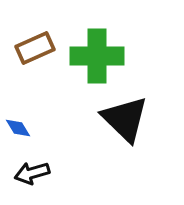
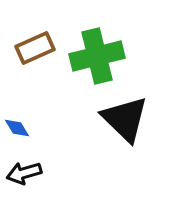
green cross: rotated 14 degrees counterclockwise
blue diamond: moved 1 px left
black arrow: moved 8 px left
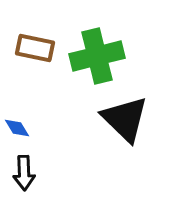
brown rectangle: rotated 36 degrees clockwise
black arrow: rotated 76 degrees counterclockwise
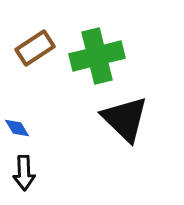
brown rectangle: rotated 45 degrees counterclockwise
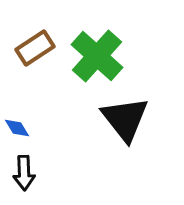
green cross: rotated 34 degrees counterclockwise
black triangle: rotated 8 degrees clockwise
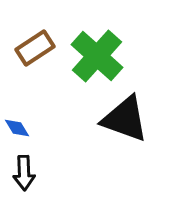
black triangle: rotated 32 degrees counterclockwise
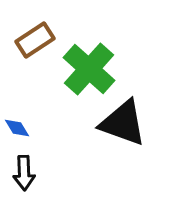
brown rectangle: moved 8 px up
green cross: moved 8 px left, 13 px down
black triangle: moved 2 px left, 4 px down
